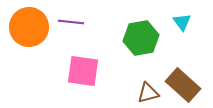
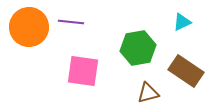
cyan triangle: rotated 42 degrees clockwise
green hexagon: moved 3 px left, 10 px down
brown rectangle: moved 3 px right, 14 px up; rotated 8 degrees counterclockwise
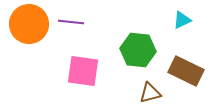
cyan triangle: moved 2 px up
orange circle: moved 3 px up
green hexagon: moved 2 px down; rotated 16 degrees clockwise
brown rectangle: rotated 8 degrees counterclockwise
brown triangle: moved 2 px right
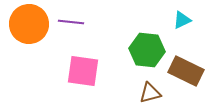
green hexagon: moved 9 px right
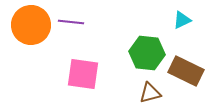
orange circle: moved 2 px right, 1 px down
green hexagon: moved 3 px down
pink square: moved 3 px down
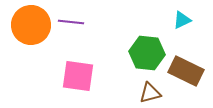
pink square: moved 5 px left, 2 px down
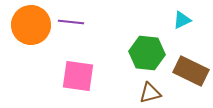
brown rectangle: moved 5 px right
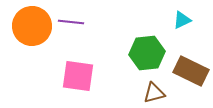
orange circle: moved 1 px right, 1 px down
green hexagon: rotated 12 degrees counterclockwise
brown triangle: moved 4 px right
